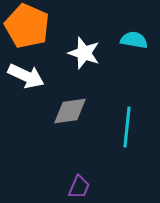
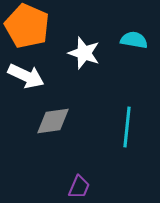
gray diamond: moved 17 px left, 10 px down
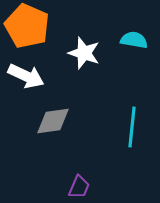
cyan line: moved 5 px right
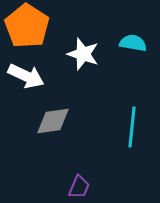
orange pentagon: rotated 9 degrees clockwise
cyan semicircle: moved 1 px left, 3 px down
white star: moved 1 px left, 1 px down
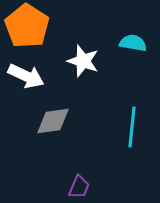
white star: moved 7 px down
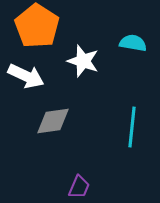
orange pentagon: moved 10 px right
